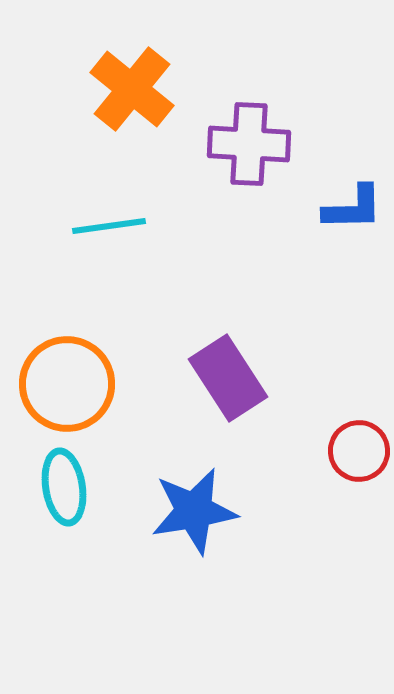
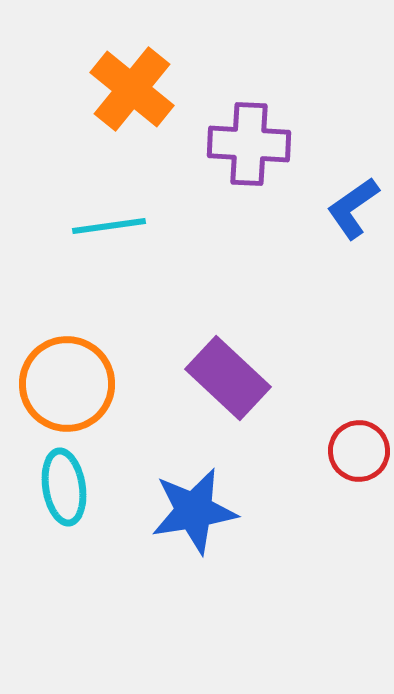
blue L-shape: rotated 146 degrees clockwise
purple rectangle: rotated 14 degrees counterclockwise
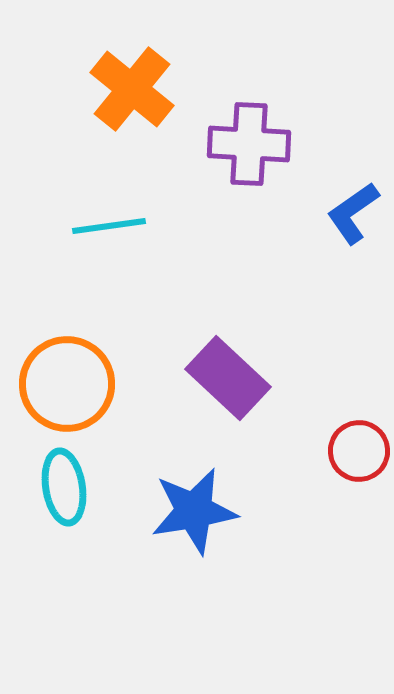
blue L-shape: moved 5 px down
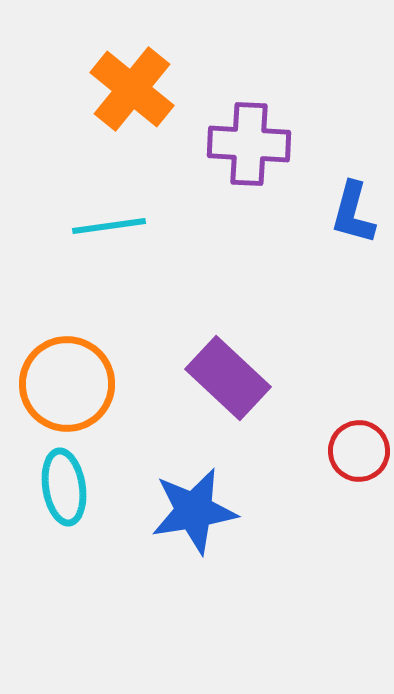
blue L-shape: rotated 40 degrees counterclockwise
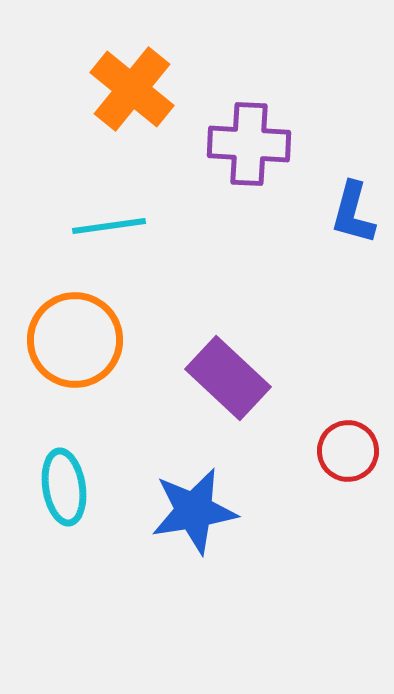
orange circle: moved 8 px right, 44 px up
red circle: moved 11 px left
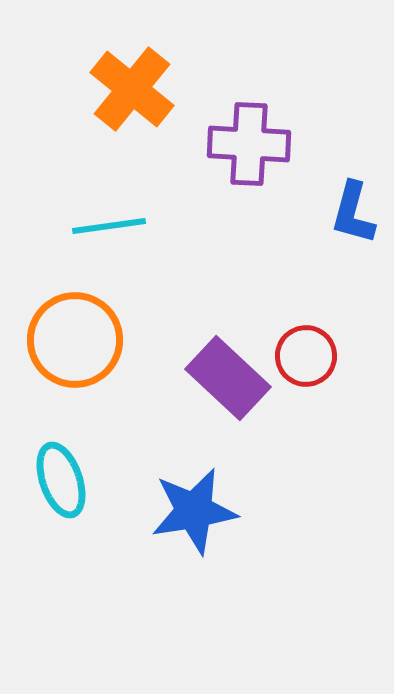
red circle: moved 42 px left, 95 px up
cyan ellipse: moved 3 px left, 7 px up; rotated 10 degrees counterclockwise
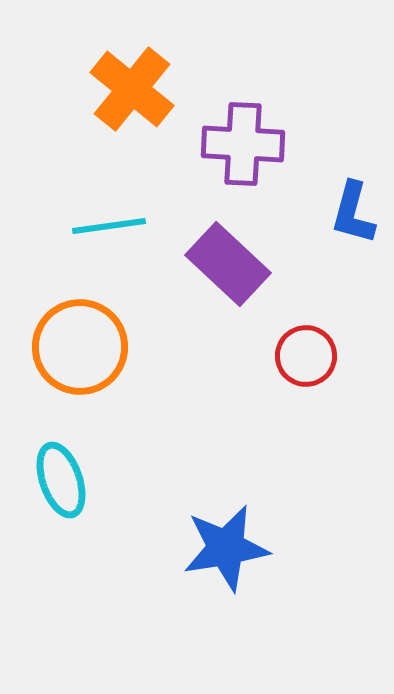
purple cross: moved 6 px left
orange circle: moved 5 px right, 7 px down
purple rectangle: moved 114 px up
blue star: moved 32 px right, 37 px down
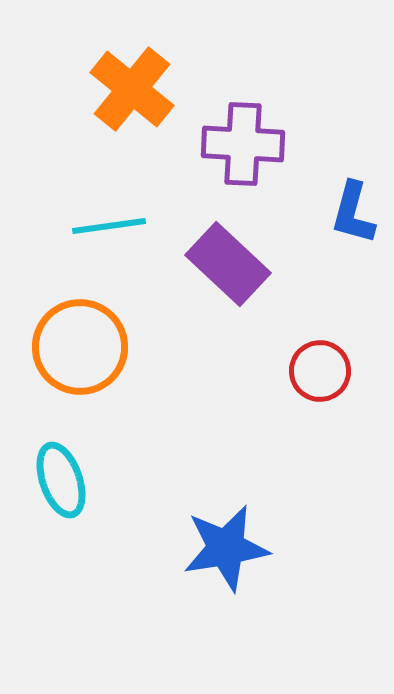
red circle: moved 14 px right, 15 px down
